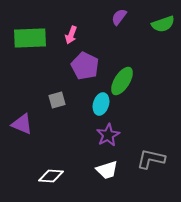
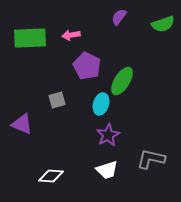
pink arrow: rotated 60 degrees clockwise
purple pentagon: moved 2 px right
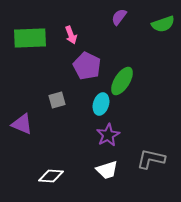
pink arrow: rotated 102 degrees counterclockwise
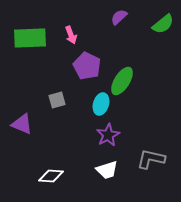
purple semicircle: rotated 12 degrees clockwise
green semicircle: rotated 20 degrees counterclockwise
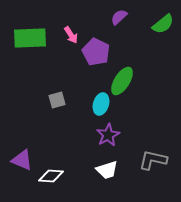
pink arrow: rotated 12 degrees counterclockwise
purple pentagon: moved 9 px right, 14 px up
purple triangle: moved 36 px down
gray L-shape: moved 2 px right, 1 px down
